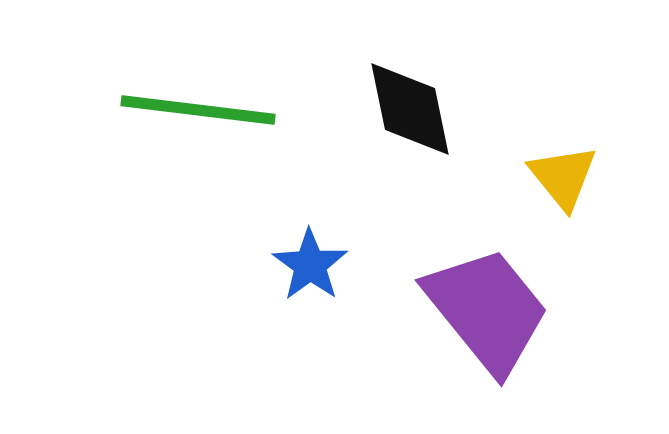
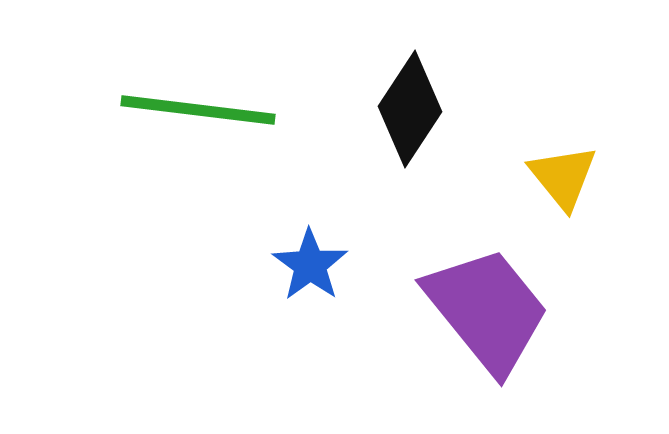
black diamond: rotated 45 degrees clockwise
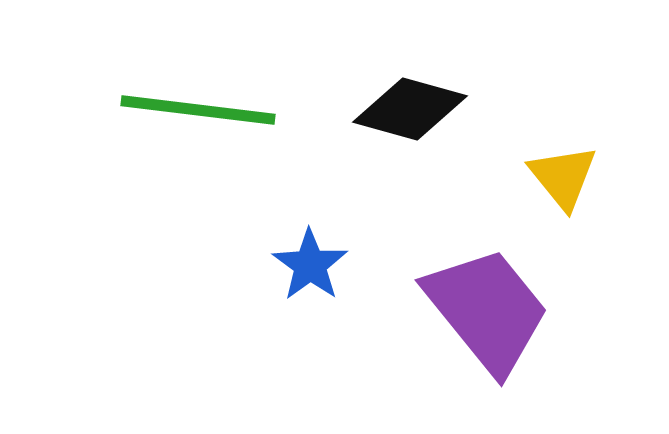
black diamond: rotated 72 degrees clockwise
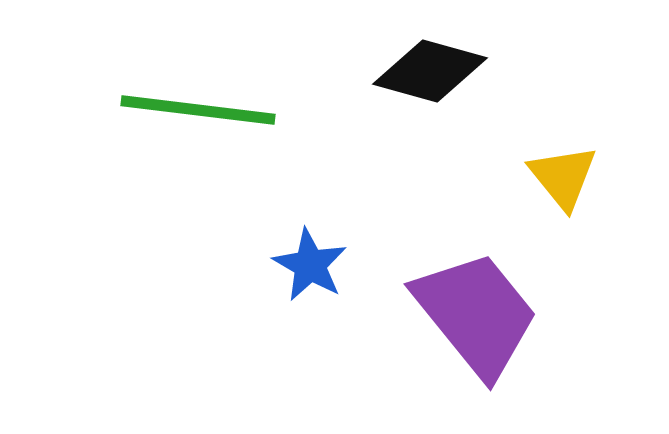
black diamond: moved 20 px right, 38 px up
blue star: rotated 6 degrees counterclockwise
purple trapezoid: moved 11 px left, 4 px down
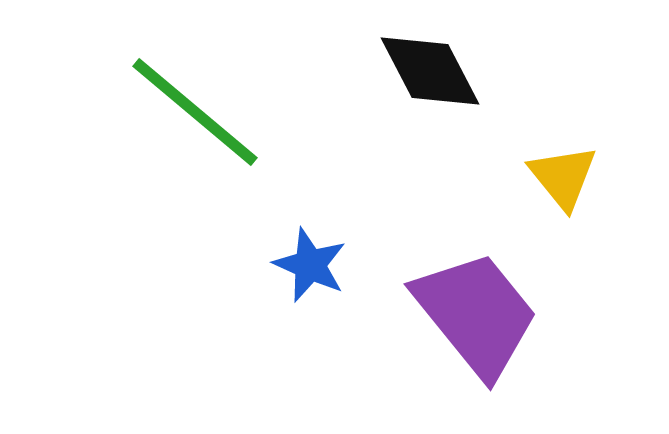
black diamond: rotated 47 degrees clockwise
green line: moved 3 px left, 2 px down; rotated 33 degrees clockwise
blue star: rotated 6 degrees counterclockwise
